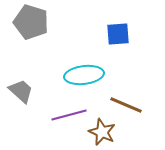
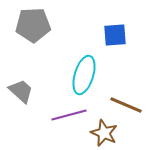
gray pentagon: moved 2 px right, 3 px down; rotated 20 degrees counterclockwise
blue square: moved 3 px left, 1 px down
cyan ellipse: rotated 66 degrees counterclockwise
brown star: moved 2 px right, 1 px down
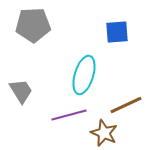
blue square: moved 2 px right, 3 px up
gray trapezoid: rotated 16 degrees clockwise
brown line: rotated 48 degrees counterclockwise
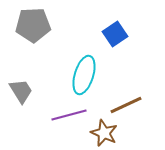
blue square: moved 2 px left, 2 px down; rotated 30 degrees counterclockwise
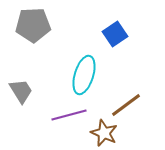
brown line: rotated 12 degrees counterclockwise
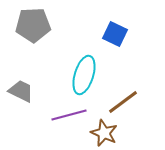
blue square: rotated 30 degrees counterclockwise
gray trapezoid: rotated 32 degrees counterclockwise
brown line: moved 3 px left, 3 px up
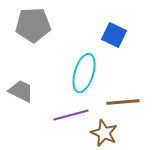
blue square: moved 1 px left, 1 px down
cyan ellipse: moved 2 px up
brown line: rotated 32 degrees clockwise
purple line: moved 2 px right
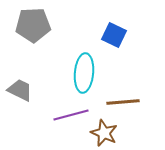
cyan ellipse: rotated 12 degrees counterclockwise
gray trapezoid: moved 1 px left, 1 px up
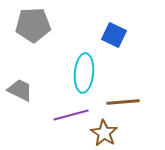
brown star: rotated 8 degrees clockwise
